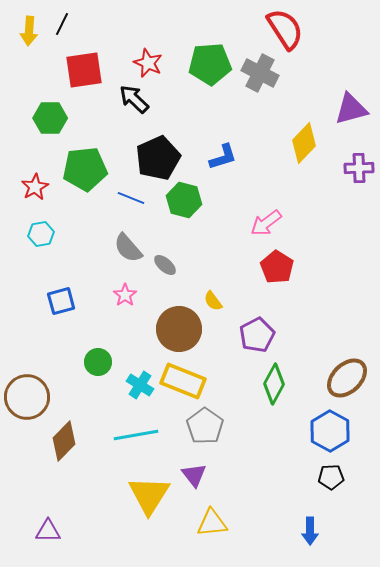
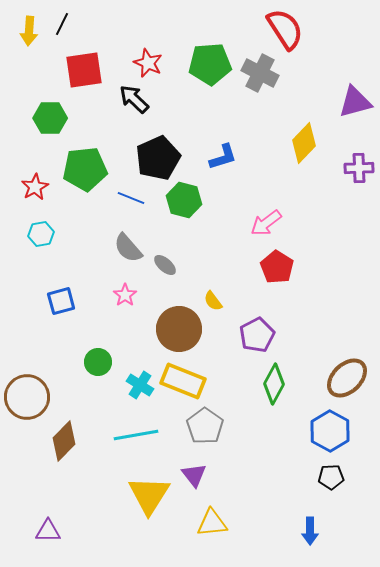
purple triangle at (351, 109): moved 4 px right, 7 px up
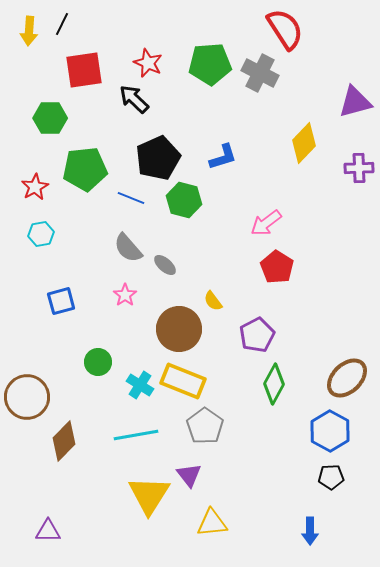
purple triangle at (194, 475): moved 5 px left
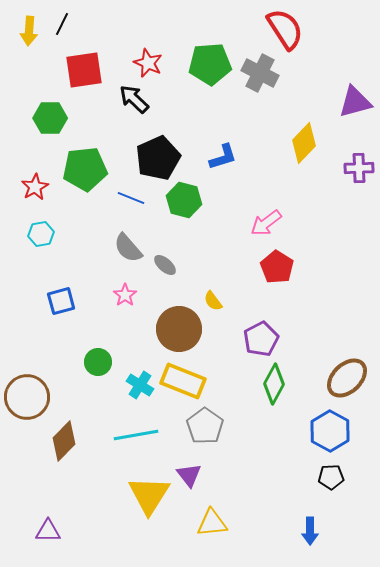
purple pentagon at (257, 335): moved 4 px right, 4 px down
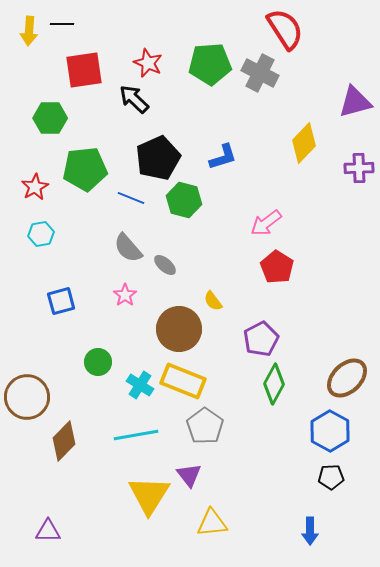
black line at (62, 24): rotated 65 degrees clockwise
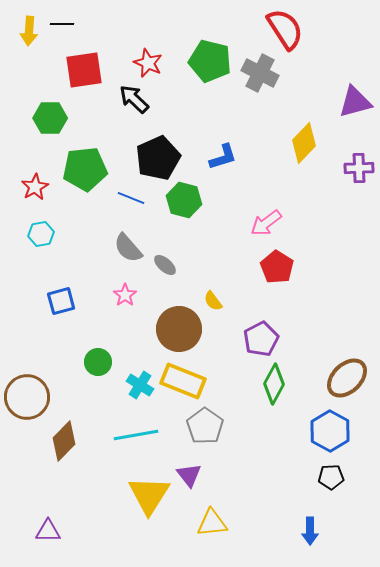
green pentagon at (210, 64): moved 3 px up; rotated 18 degrees clockwise
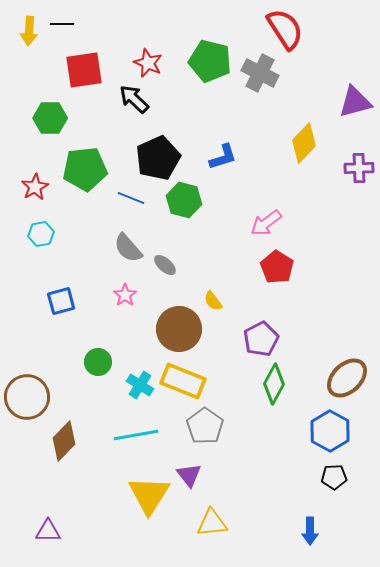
black pentagon at (331, 477): moved 3 px right
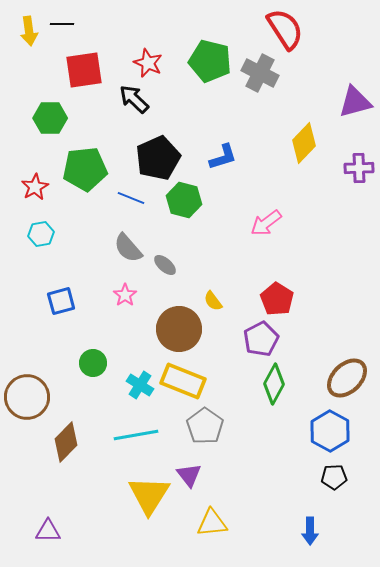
yellow arrow at (29, 31): rotated 12 degrees counterclockwise
red pentagon at (277, 267): moved 32 px down
green circle at (98, 362): moved 5 px left, 1 px down
brown diamond at (64, 441): moved 2 px right, 1 px down
